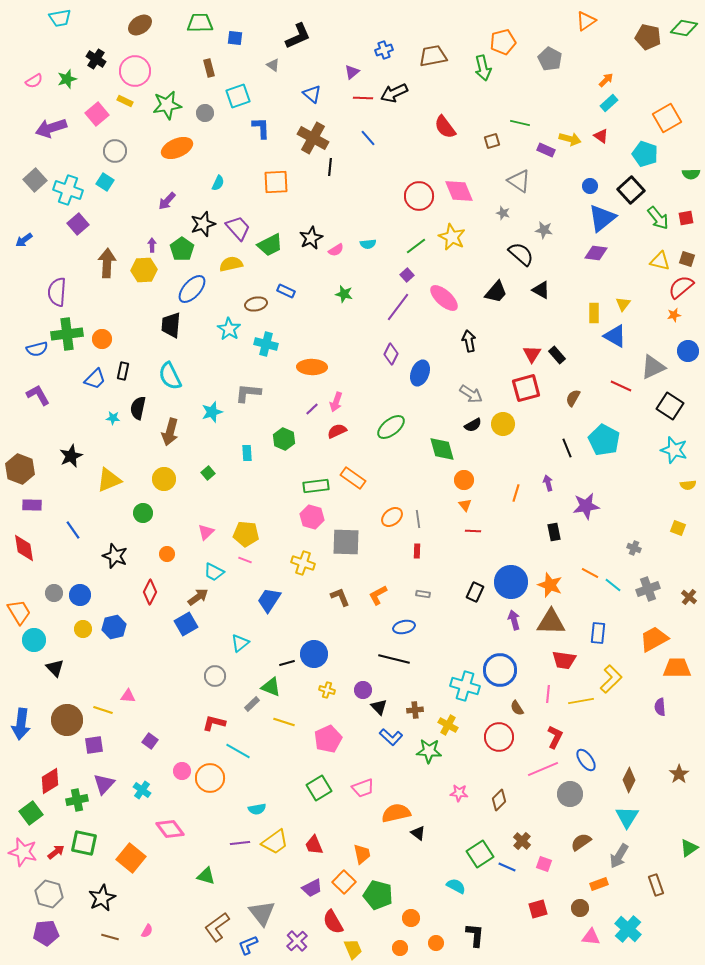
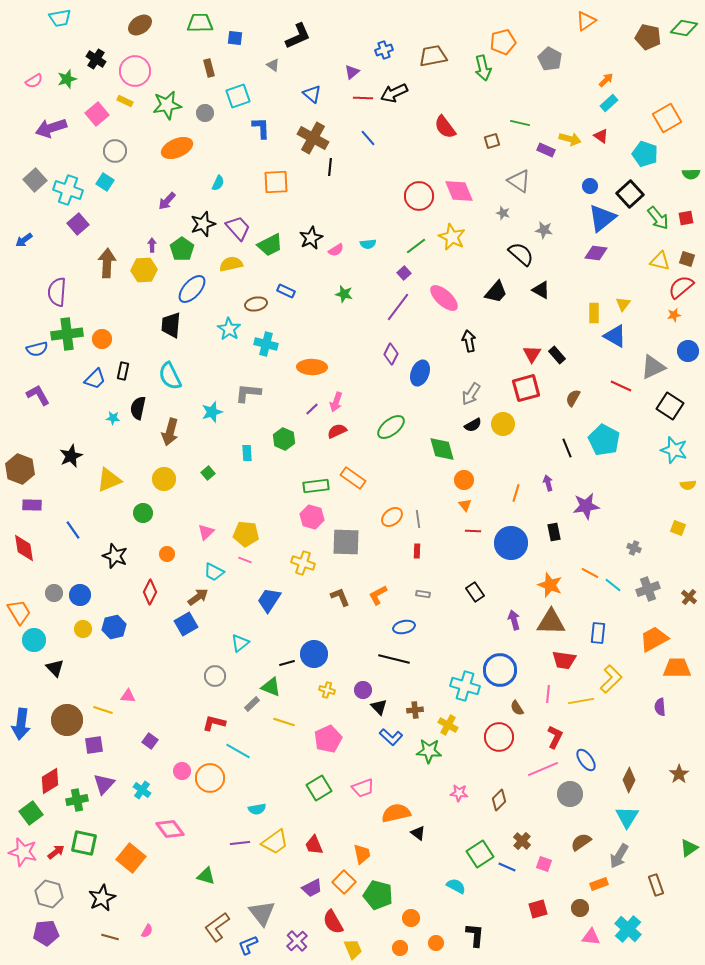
black square at (631, 190): moved 1 px left, 4 px down
purple square at (407, 275): moved 3 px left, 2 px up
gray arrow at (471, 394): rotated 90 degrees clockwise
blue circle at (511, 582): moved 39 px up
black rectangle at (475, 592): rotated 60 degrees counterclockwise
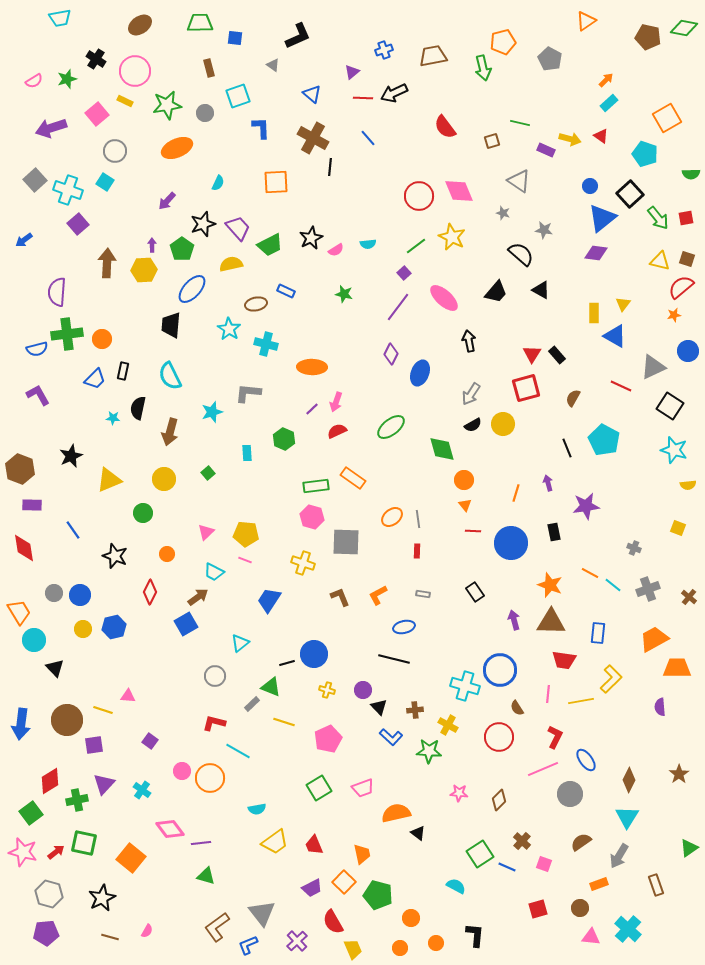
purple line at (240, 843): moved 39 px left
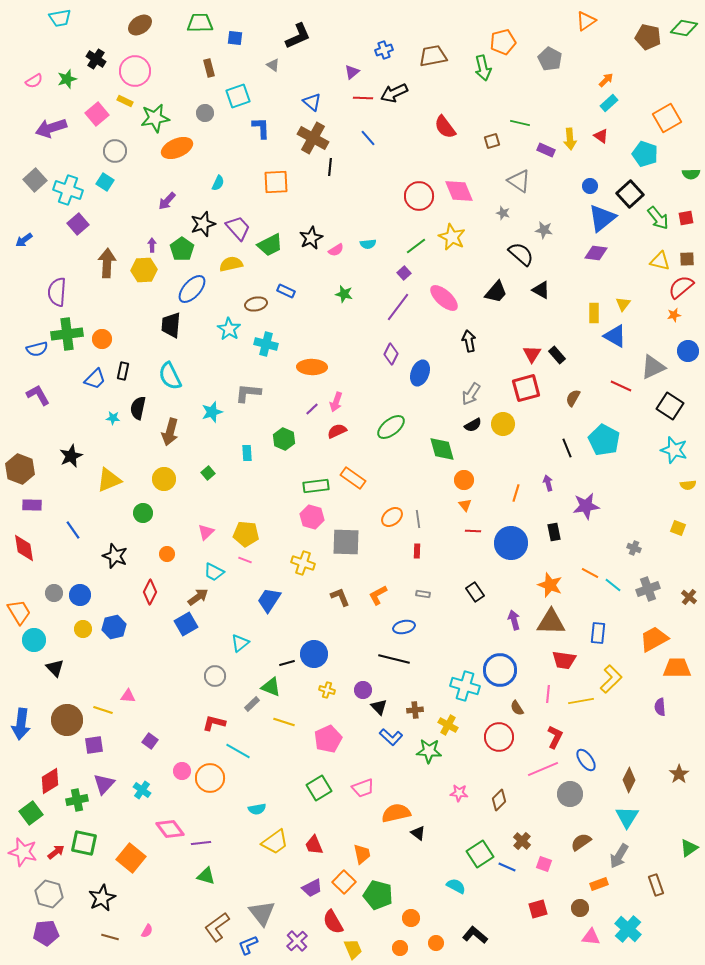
blue triangle at (312, 94): moved 8 px down
green star at (167, 105): moved 12 px left, 13 px down
yellow arrow at (570, 139): rotated 70 degrees clockwise
brown square at (687, 259): rotated 21 degrees counterclockwise
black L-shape at (475, 935): rotated 55 degrees counterclockwise
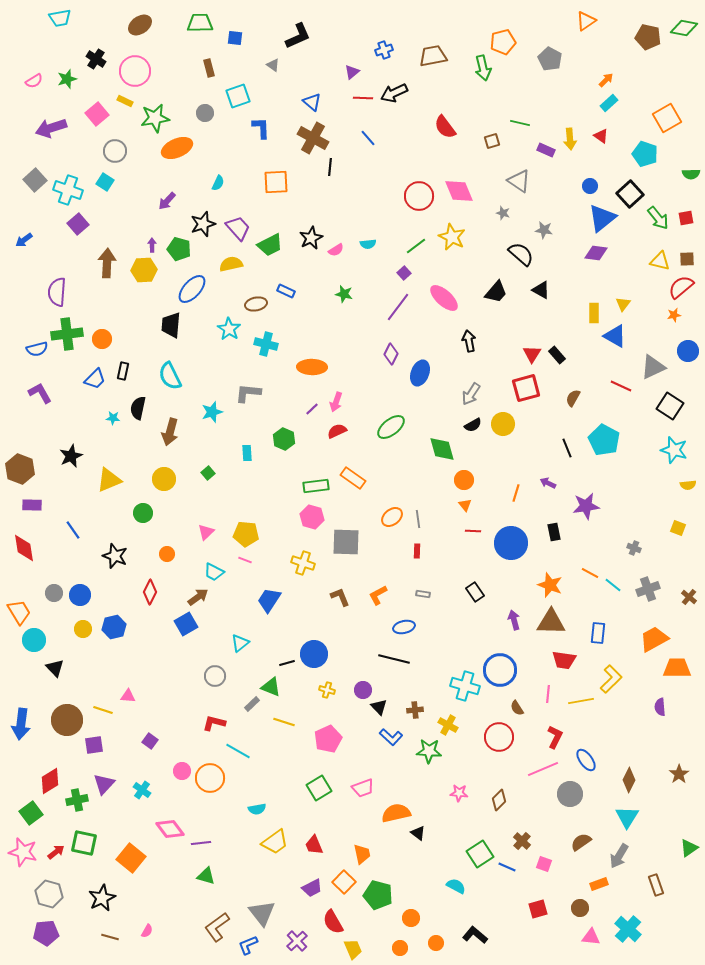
green pentagon at (182, 249): moved 3 px left; rotated 20 degrees counterclockwise
purple L-shape at (38, 395): moved 2 px right, 2 px up
purple arrow at (548, 483): rotated 49 degrees counterclockwise
